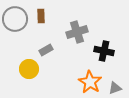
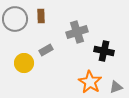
yellow circle: moved 5 px left, 6 px up
gray triangle: moved 1 px right, 1 px up
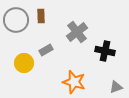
gray circle: moved 1 px right, 1 px down
gray cross: rotated 20 degrees counterclockwise
black cross: moved 1 px right
orange star: moved 16 px left; rotated 15 degrees counterclockwise
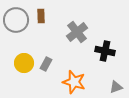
gray rectangle: moved 14 px down; rotated 32 degrees counterclockwise
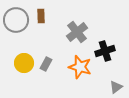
black cross: rotated 30 degrees counterclockwise
orange star: moved 6 px right, 15 px up
gray triangle: rotated 16 degrees counterclockwise
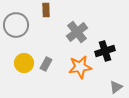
brown rectangle: moved 5 px right, 6 px up
gray circle: moved 5 px down
orange star: rotated 25 degrees counterclockwise
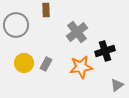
orange star: moved 1 px right
gray triangle: moved 1 px right, 2 px up
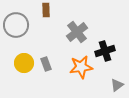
gray rectangle: rotated 48 degrees counterclockwise
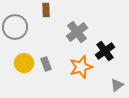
gray circle: moved 1 px left, 2 px down
black cross: rotated 18 degrees counterclockwise
orange star: rotated 10 degrees counterclockwise
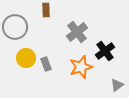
yellow circle: moved 2 px right, 5 px up
